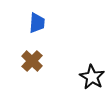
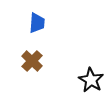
black star: moved 1 px left, 3 px down
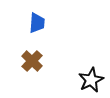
black star: rotated 15 degrees clockwise
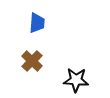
black star: moved 15 px left; rotated 30 degrees clockwise
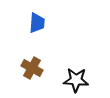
brown cross: moved 7 px down; rotated 15 degrees counterclockwise
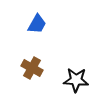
blue trapezoid: moved 1 px down; rotated 25 degrees clockwise
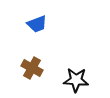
blue trapezoid: rotated 40 degrees clockwise
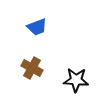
blue trapezoid: moved 3 px down
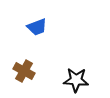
brown cross: moved 8 px left, 3 px down
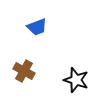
black star: rotated 15 degrees clockwise
